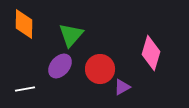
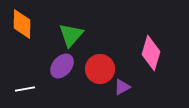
orange diamond: moved 2 px left
purple ellipse: moved 2 px right
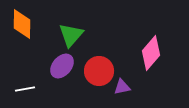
pink diamond: rotated 24 degrees clockwise
red circle: moved 1 px left, 2 px down
purple triangle: rotated 18 degrees clockwise
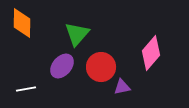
orange diamond: moved 1 px up
green triangle: moved 6 px right, 1 px up
red circle: moved 2 px right, 4 px up
white line: moved 1 px right
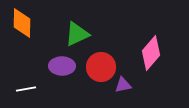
green triangle: rotated 24 degrees clockwise
purple ellipse: rotated 50 degrees clockwise
purple triangle: moved 1 px right, 2 px up
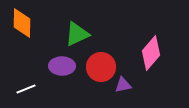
white line: rotated 12 degrees counterclockwise
